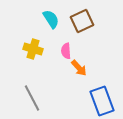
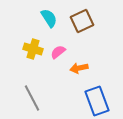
cyan semicircle: moved 2 px left, 1 px up
pink semicircle: moved 8 px left, 1 px down; rotated 56 degrees clockwise
orange arrow: rotated 120 degrees clockwise
blue rectangle: moved 5 px left
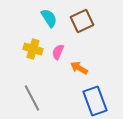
pink semicircle: rotated 28 degrees counterclockwise
orange arrow: rotated 42 degrees clockwise
blue rectangle: moved 2 px left
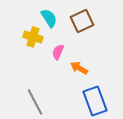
yellow cross: moved 12 px up
gray line: moved 3 px right, 4 px down
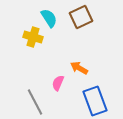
brown square: moved 1 px left, 4 px up
pink semicircle: moved 31 px down
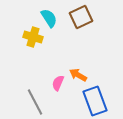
orange arrow: moved 1 px left, 7 px down
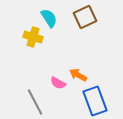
brown square: moved 4 px right
pink semicircle: rotated 84 degrees counterclockwise
